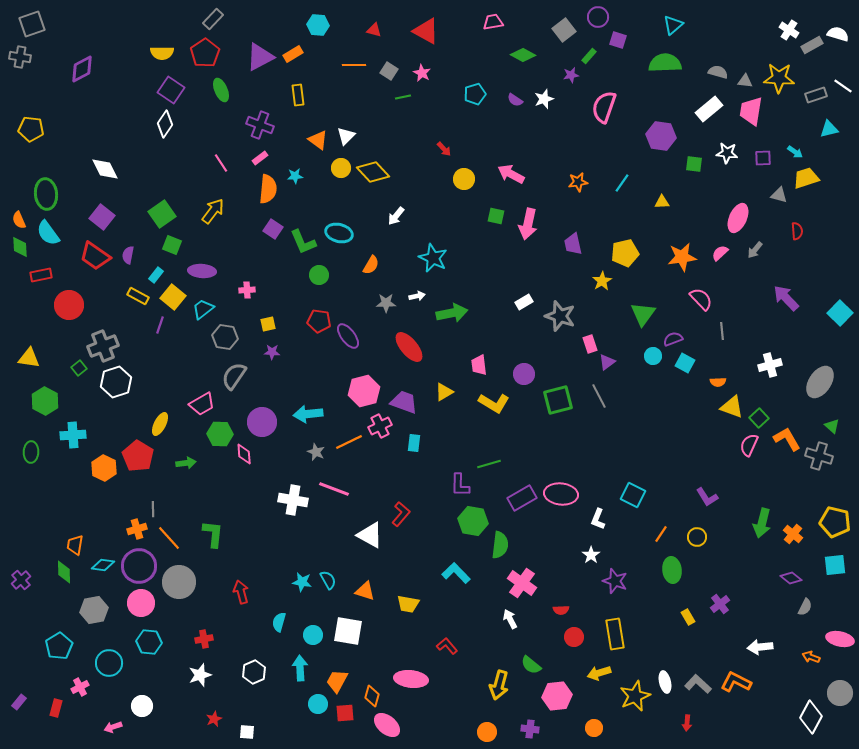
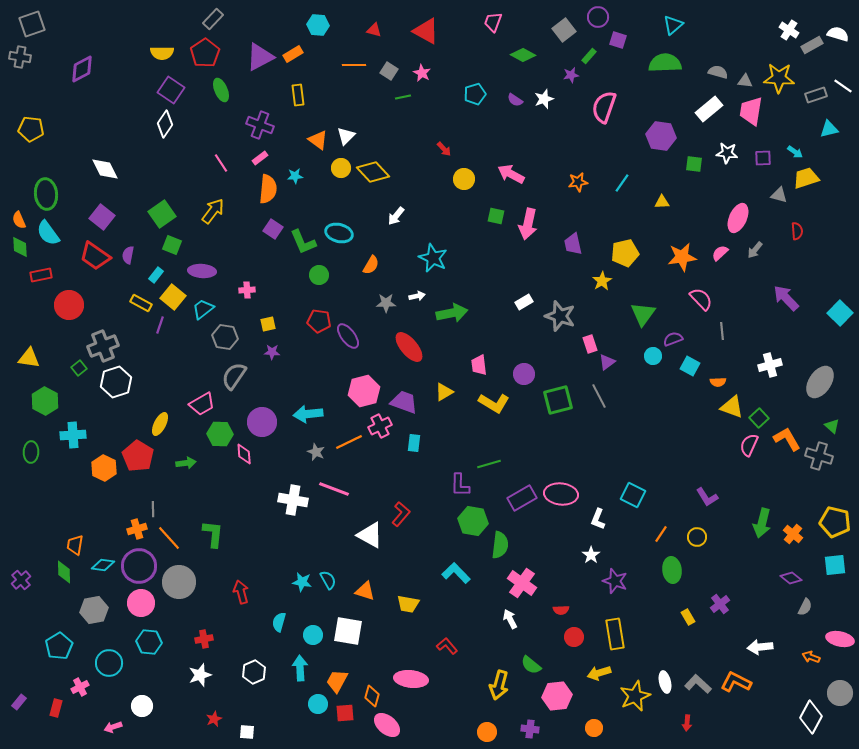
pink trapezoid at (493, 22): rotated 60 degrees counterclockwise
yellow rectangle at (138, 296): moved 3 px right, 7 px down
cyan square at (685, 363): moved 5 px right, 3 px down
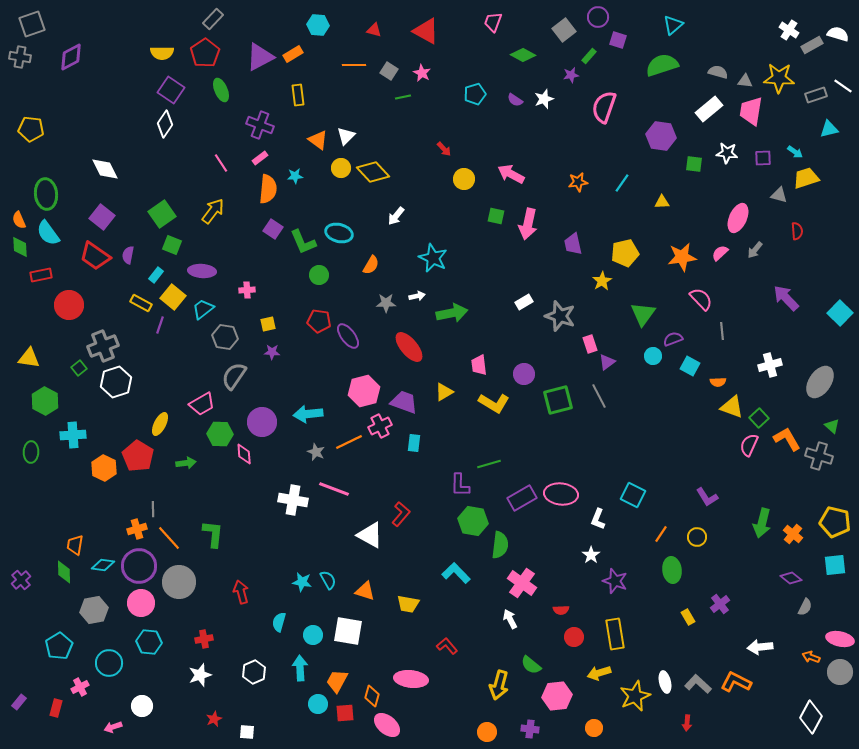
green semicircle at (665, 63): moved 3 px left, 2 px down; rotated 16 degrees counterclockwise
purple diamond at (82, 69): moved 11 px left, 12 px up
gray circle at (840, 693): moved 21 px up
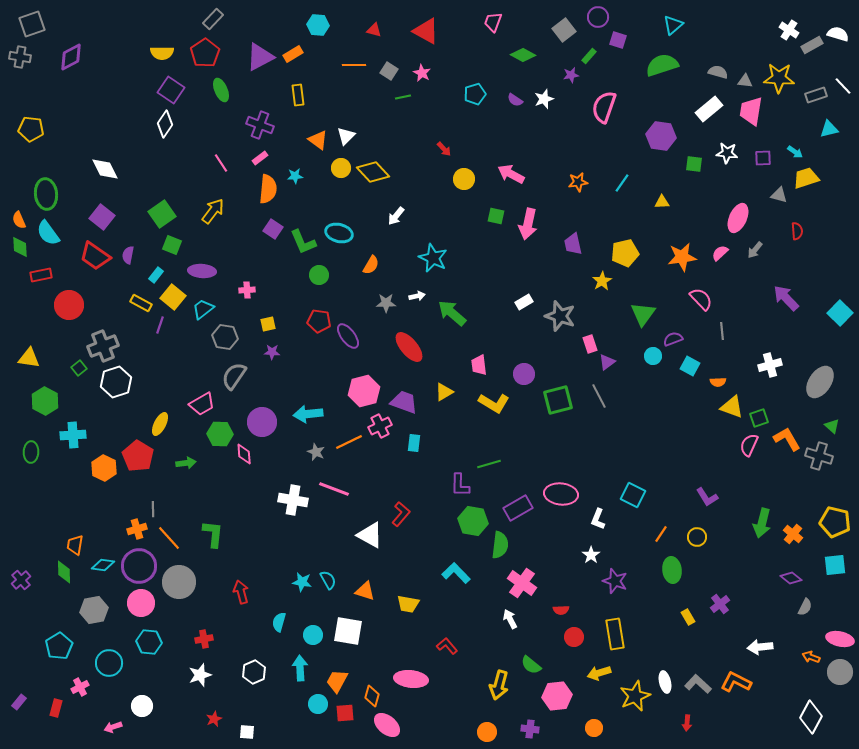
white line at (843, 86): rotated 12 degrees clockwise
green arrow at (452, 313): rotated 128 degrees counterclockwise
green square at (759, 418): rotated 24 degrees clockwise
purple rectangle at (522, 498): moved 4 px left, 10 px down
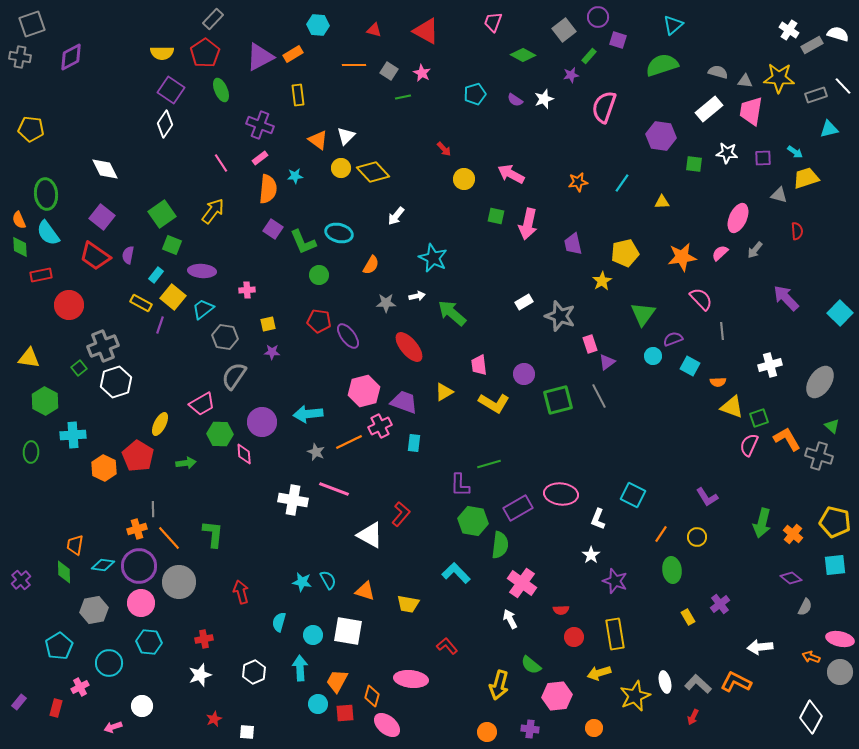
red arrow at (687, 723): moved 6 px right, 6 px up; rotated 21 degrees clockwise
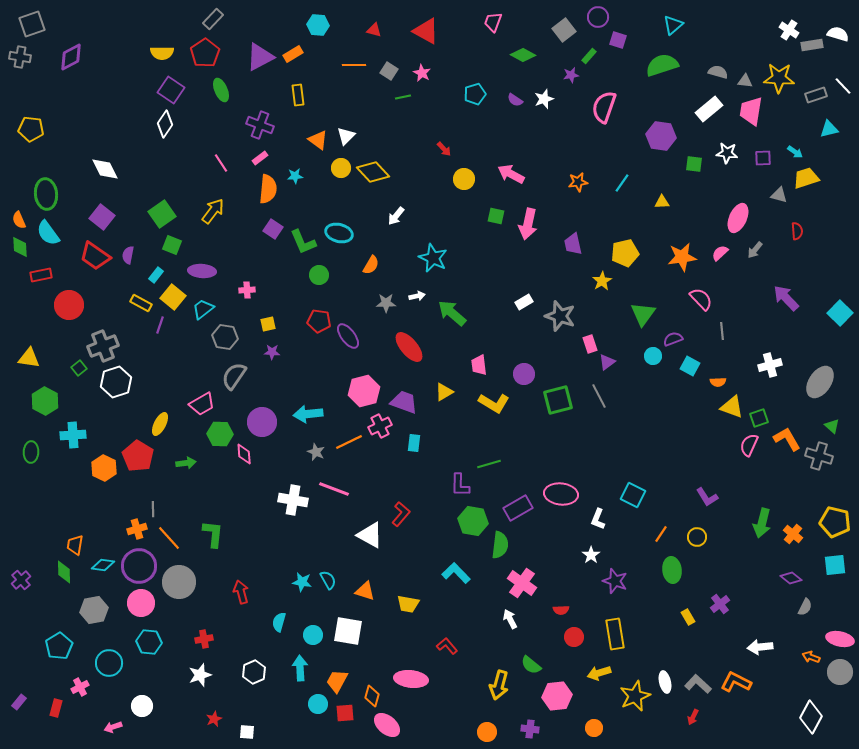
gray rectangle at (812, 45): rotated 20 degrees clockwise
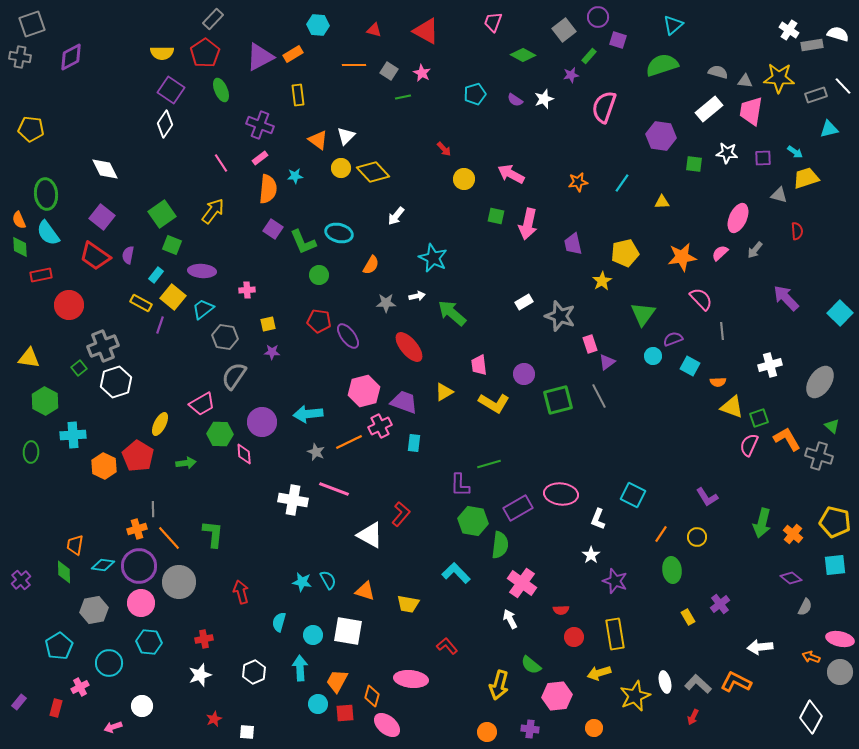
orange hexagon at (104, 468): moved 2 px up
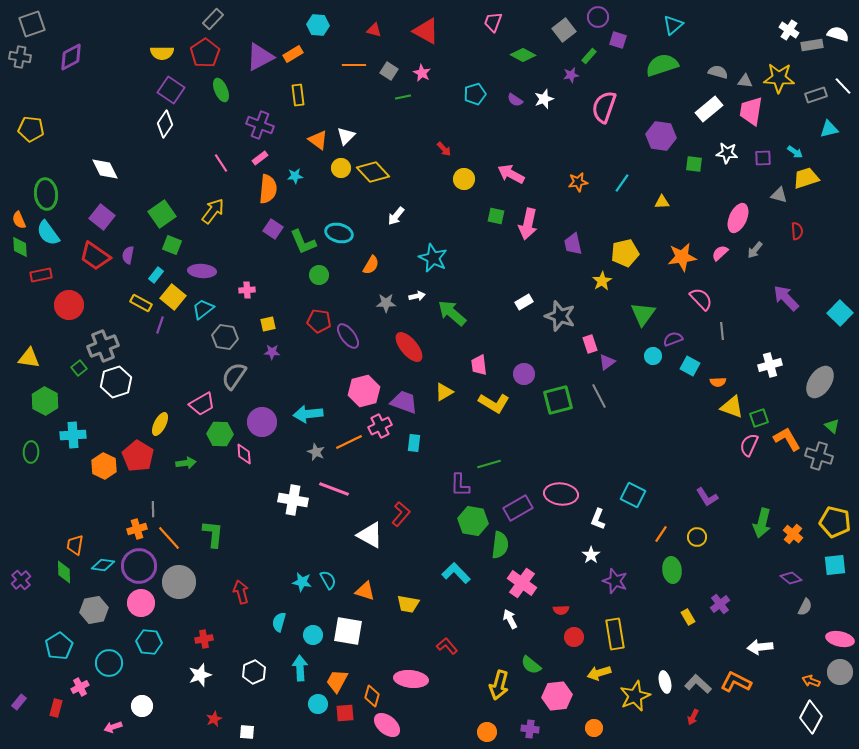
orange arrow at (811, 657): moved 24 px down
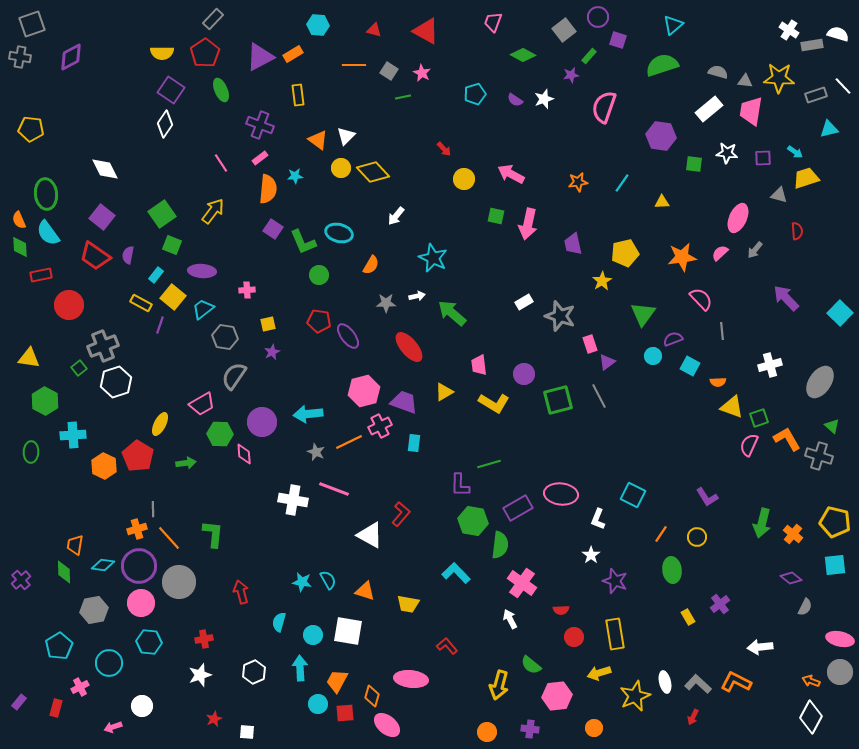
purple star at (272, 352): rotated 28 degrees counterclockwise
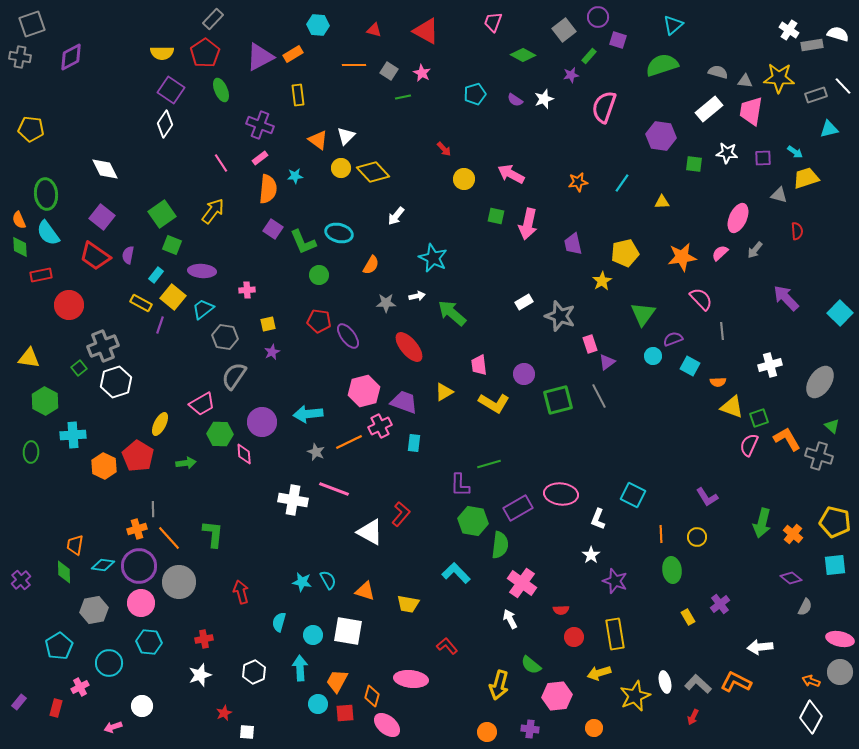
orange line at (661, 534): rotated 36 degrees counterclockwise
white triangle at (370, 535): moved 3 px up
red star at (214, 719): moved 10 px right, 6 px up
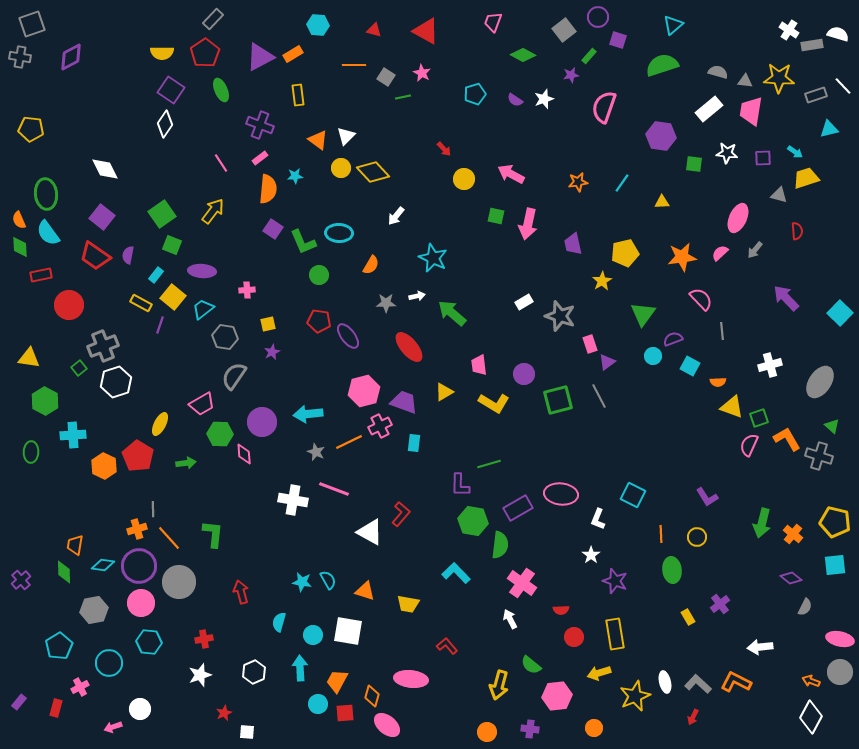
gray square at (389, 71): moved 3 px left, 6 px down
cyan ellipse at (339, 233): rotated 12 degrees counterclockwise
white circle at (142, 706): moved 2 px left, 3 px down
